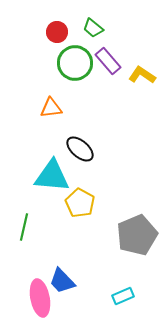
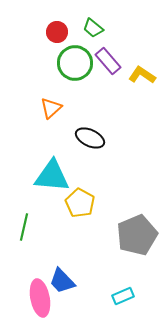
orange triangle: rotated 35 degrees counterclockwise
black ellipse: moved 10 px right, 11 px up; rotated 16 degrees counterclockwise
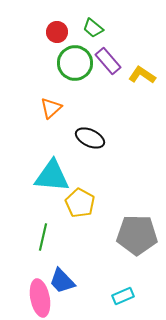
green line: moved 19 px right, 10 px down
gray pentagon: rotated 24 degrees clockwise
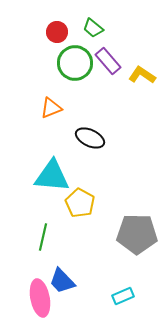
orange triangle: rotated 20 degrees clockwise
gray pentagon: moved 1 px up
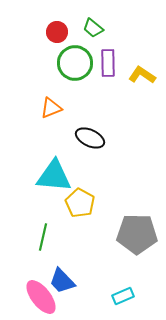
purple rectangle: moved 2 px down; rotated 40 degrees clockwise
cyan triangle: moved 2 px right
pink ellipse: moved 1 px right, 1 px up; rotated 27 degrees counterclockwise
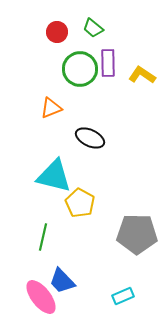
green circle: moved 5 px right, 6 px down
cyan triangle: rotated 9 degrees clockwise
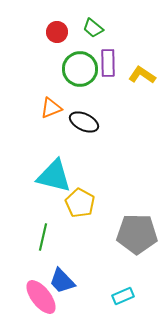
black ellipse: moved 6 px left, 16 px up
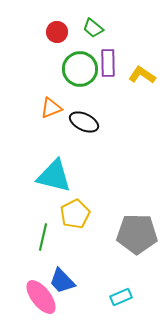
yellow pentagon: moved 5 px left, 11 px down; rotated 16 degrees clockwise
cyan rectangle: moved 2 px left, 1 px down
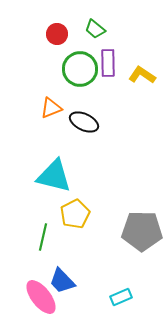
green trapezoid: moved 2 px right, 1 px down
red circle: moved 2 px down
gray pentagon: moved 5 px right, 3 px up
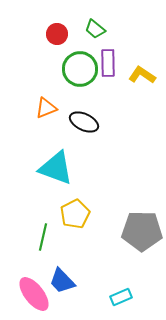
orange triangle: moved 5 px left
cyan triangle: moved 2 px right, 8 px up; rotated 6 degrees clockwise
pink ellipse: moved 7 px left, 3 px up
